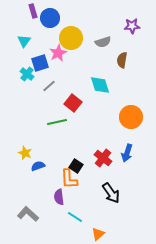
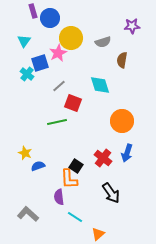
gray line: moved 10 px right
red square: rotated 18 degrees counterclockwise
orange circle: moved 9 px left, 4 px down
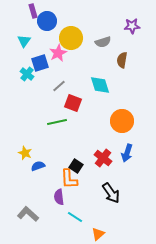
blue circle: moved 3 px left, 3 px down
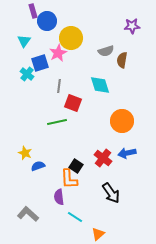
gray semicircle: moved 3 px right, 9 px down
gray line: rotated 40 degrees counterclockwise
blue arrow: rotated 60 degrees clockwise
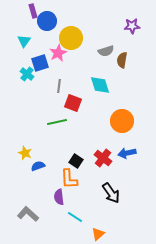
black square: moved 5 px up
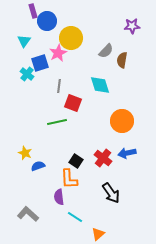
gray semicircle: rotated 28 degrees counterclockwise
